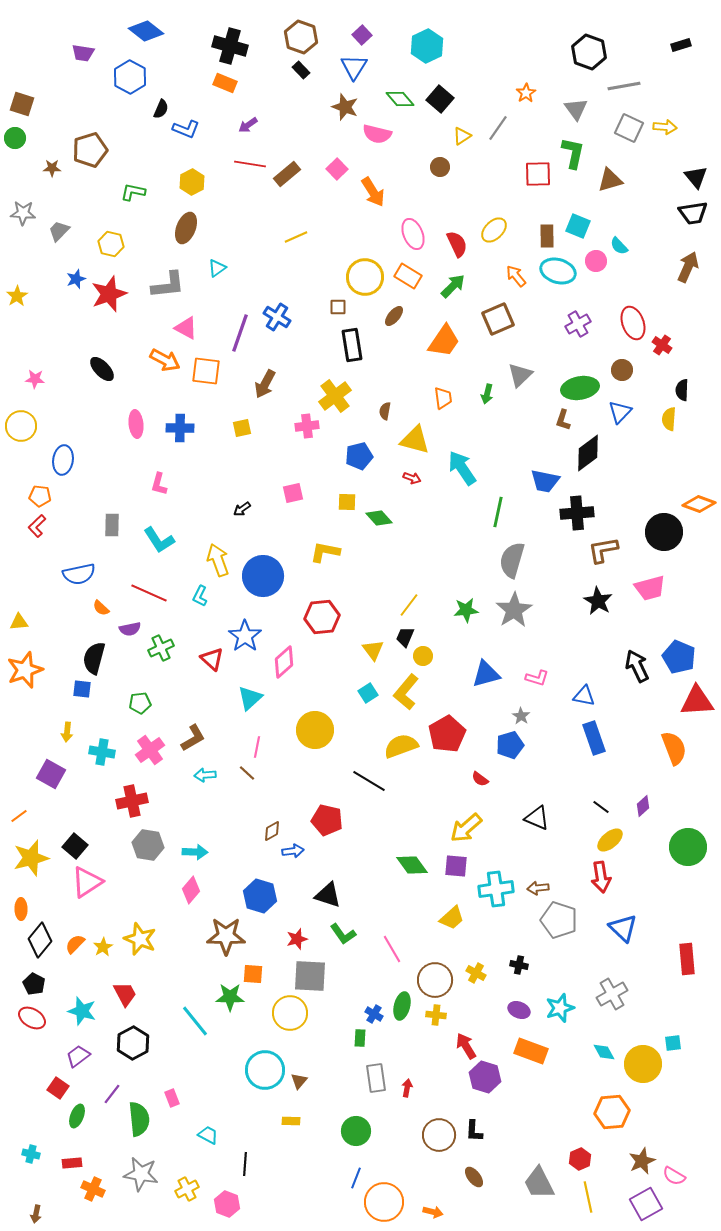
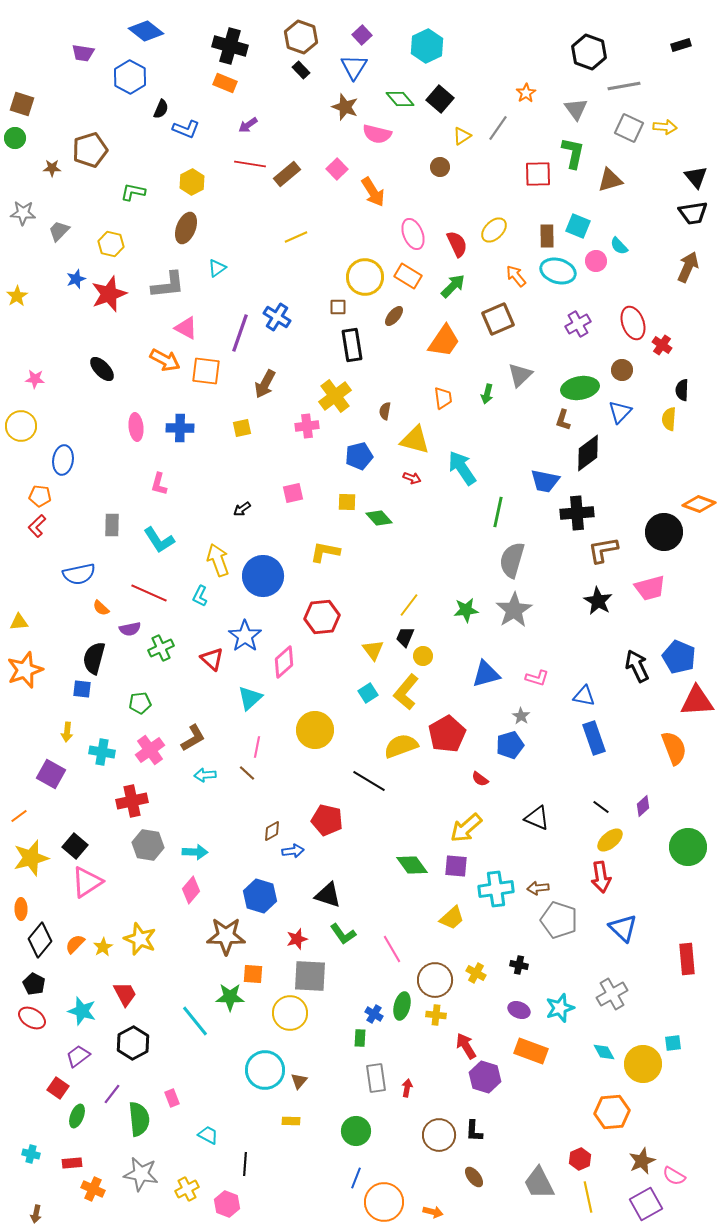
pink ellipse at (136, 424): moved 3 px down
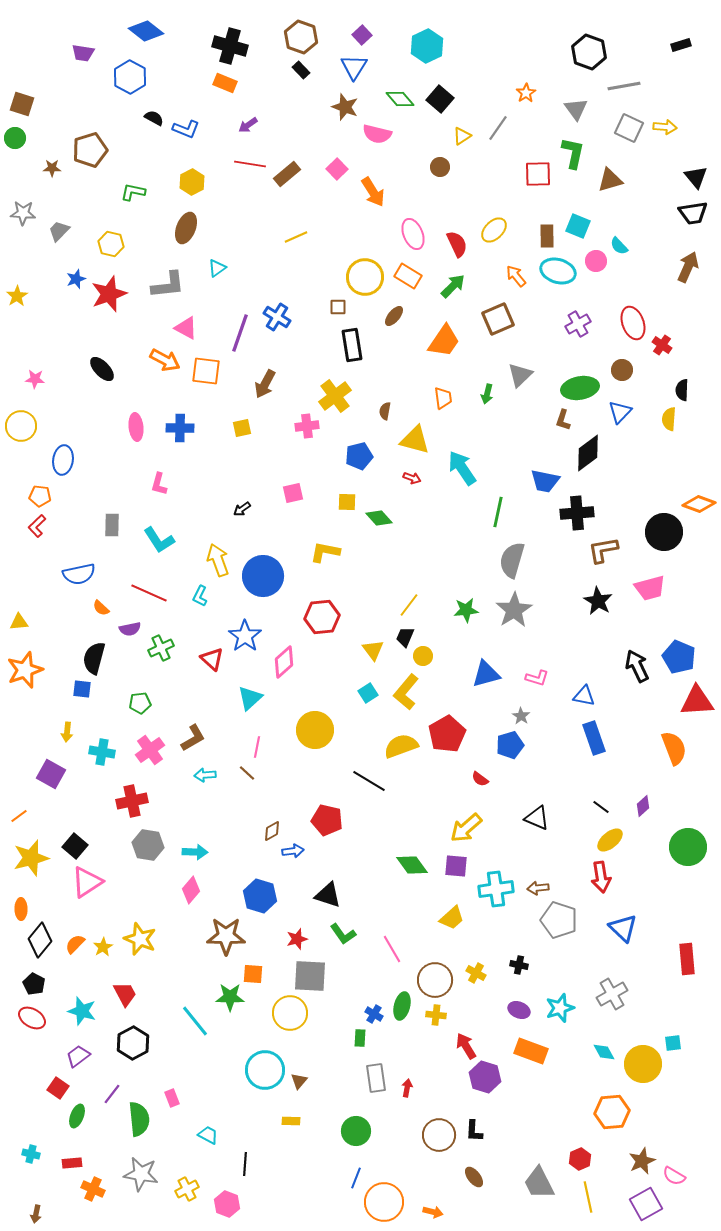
black semicircle at (161, 109): moved 7 px left, 9 px down; rotated 84 degrees counterclockwise
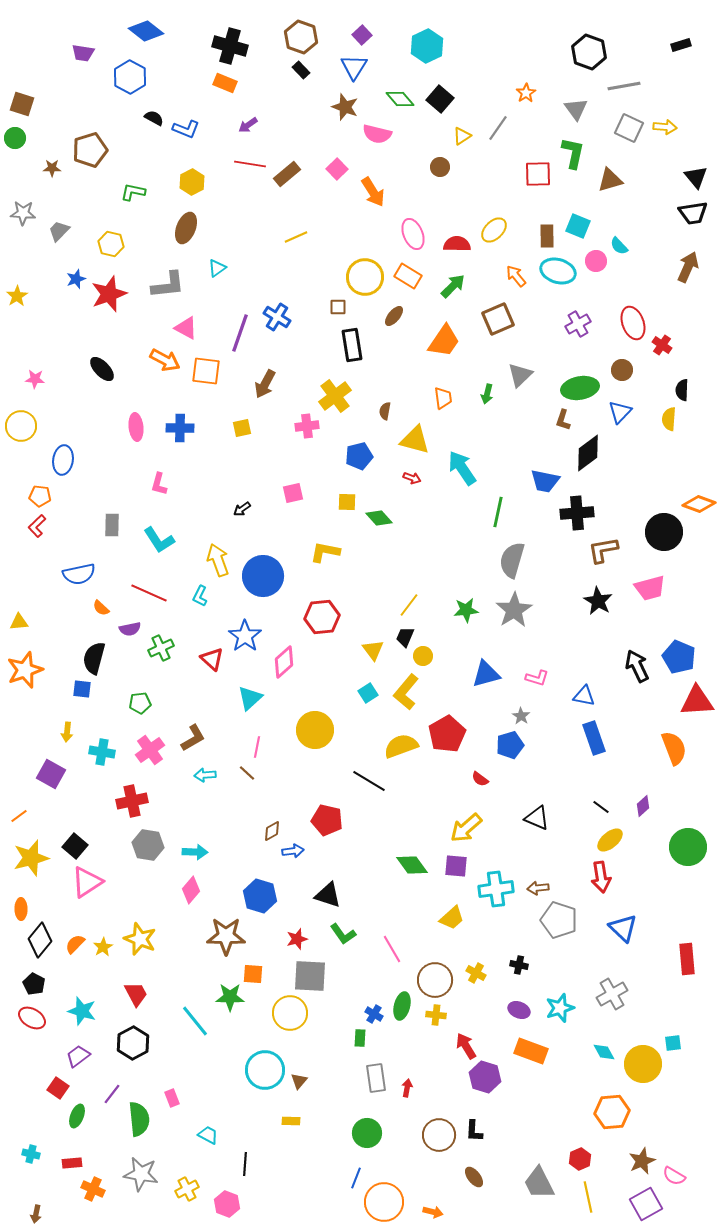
red semicircle at (457, 244): rotated 64 degrees counterclockwise
red trapezoid at (125, 994): moved 11 px right
green circle at (356, 1131): moved 11 px right, 2 px down
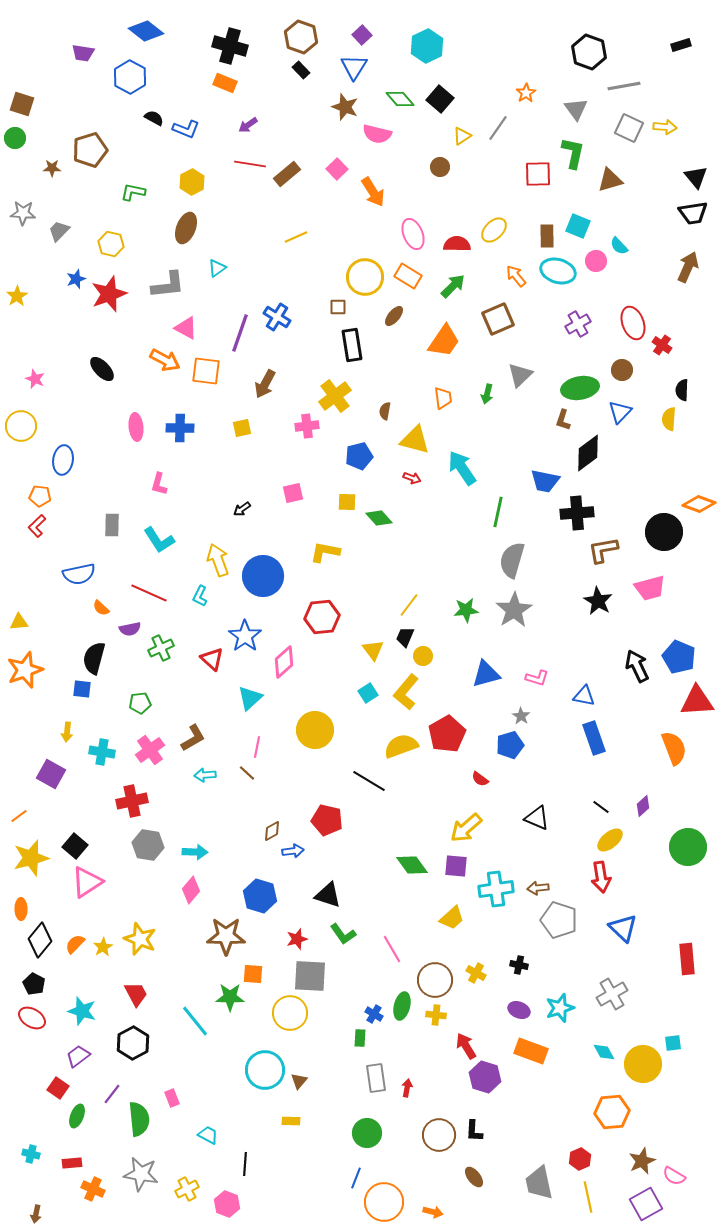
pink star at (35, 379): rotated 18 degrees clockwise
gray trapezoid at (539, 1183): rotated 15 degrees clockwise
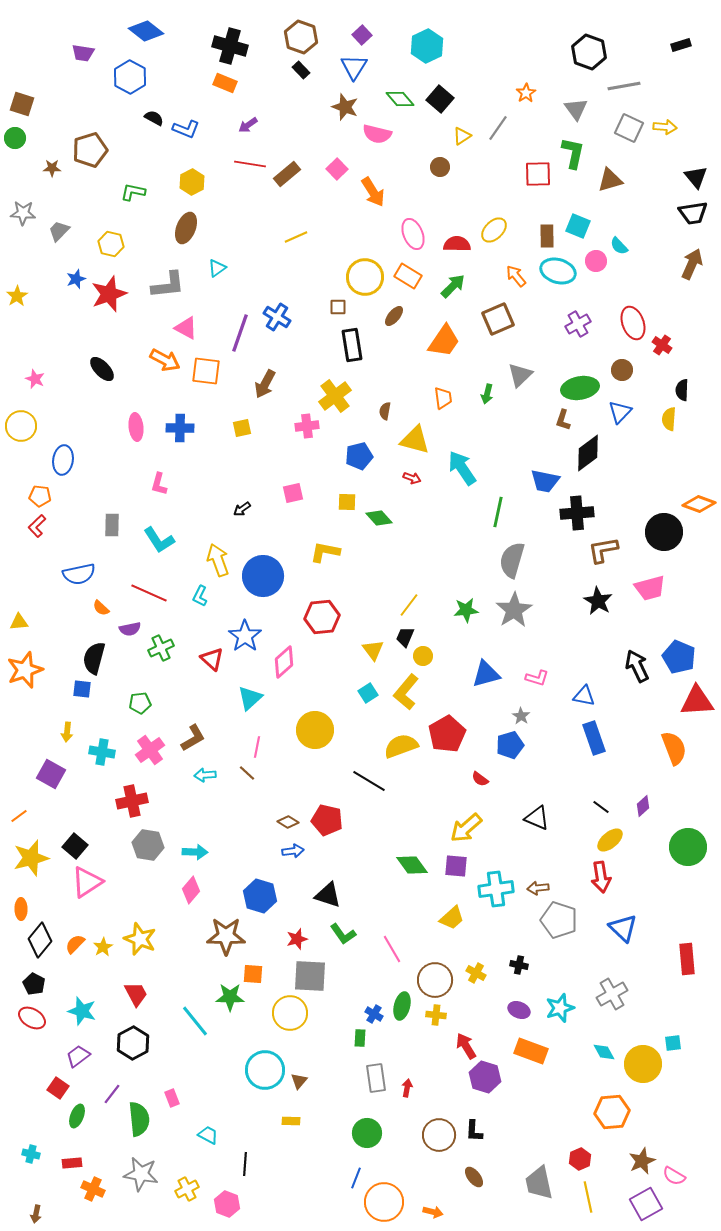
brown arrow at (688, 267): moved 4 px right, 3 px up
brown diamond at (272, 831): moved 16 px right, 9 px up; rotated 60 degrees clockwise
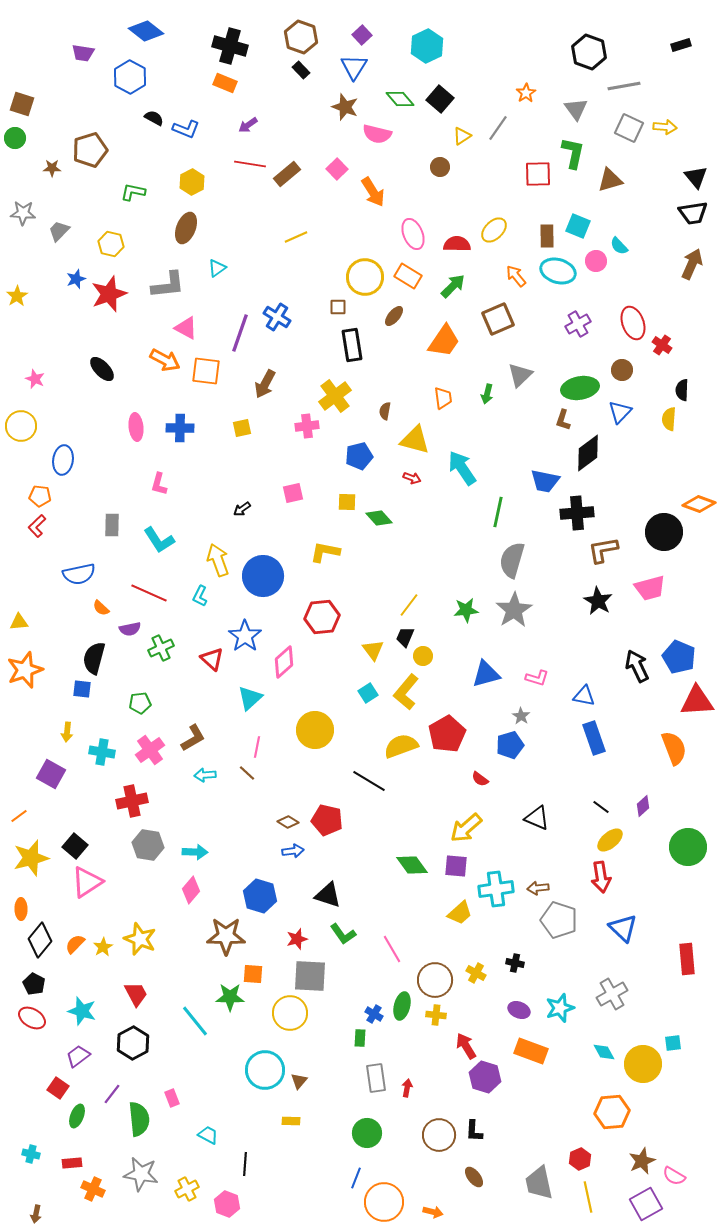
yellow trapezoid at (452, 918): moved 8 px right, 5 px up
black cross at (519, 965): moved 4 px left, 2 px up
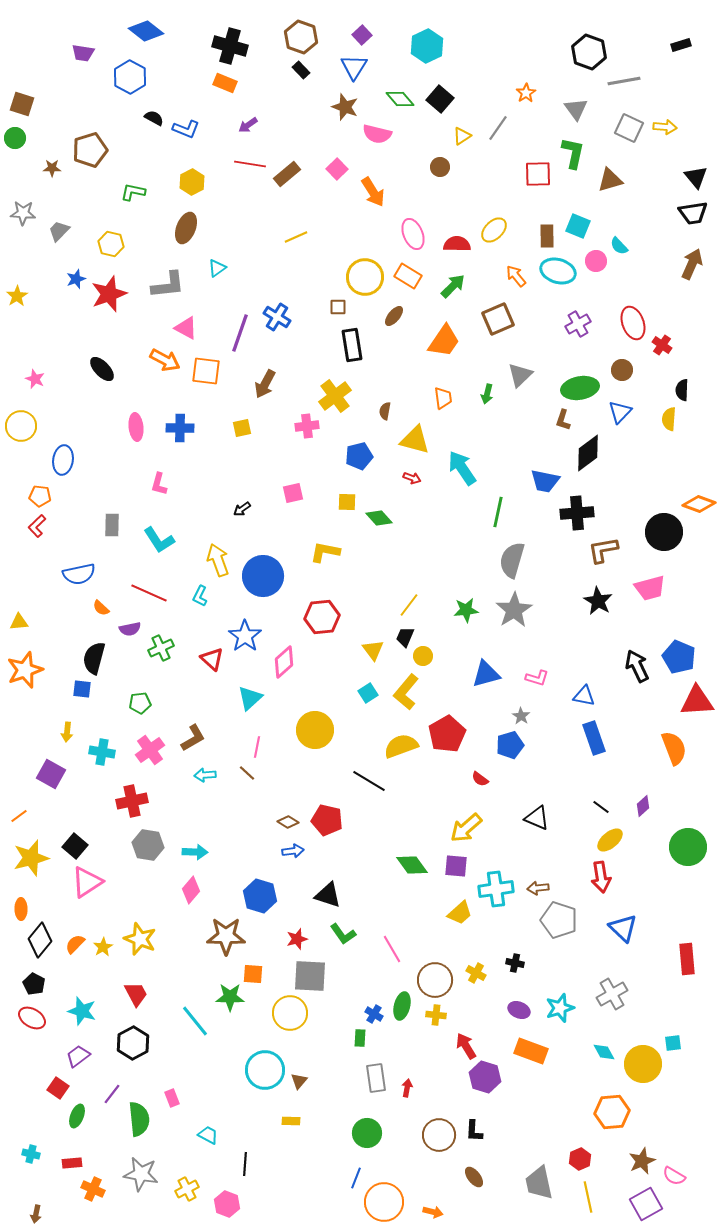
gray line at (624, 86): moved 5 px up
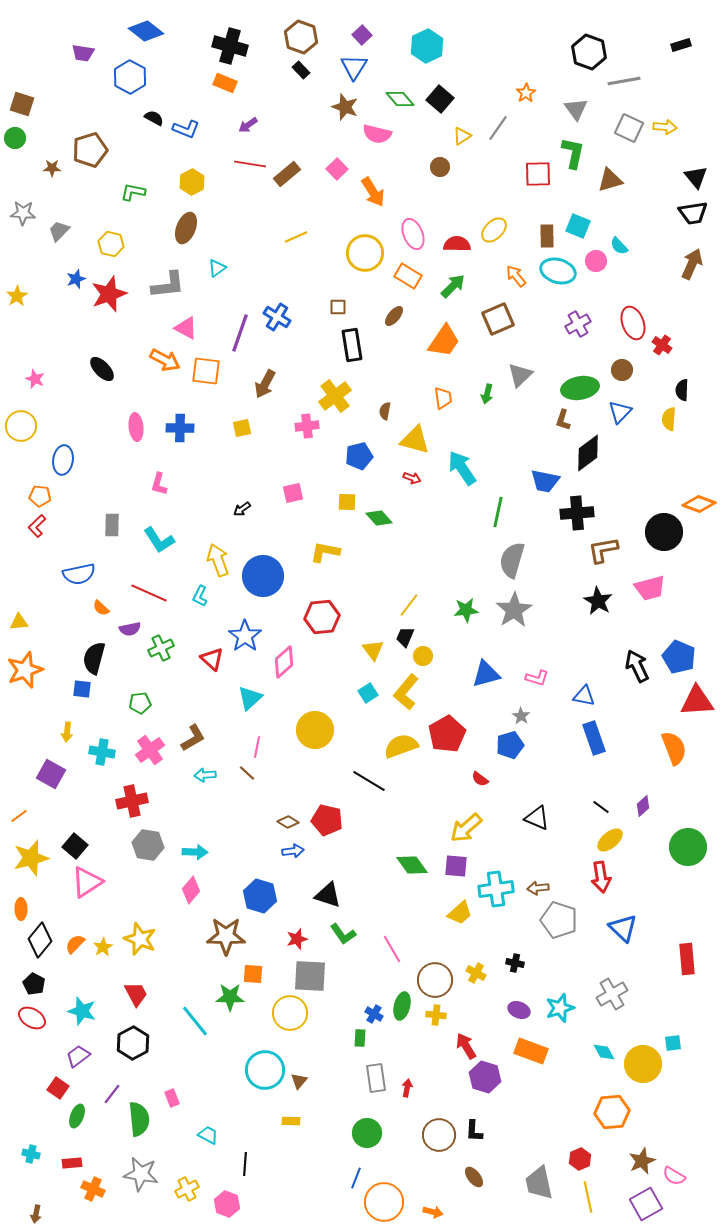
yellow circle at (365, 277): moved 24 px up
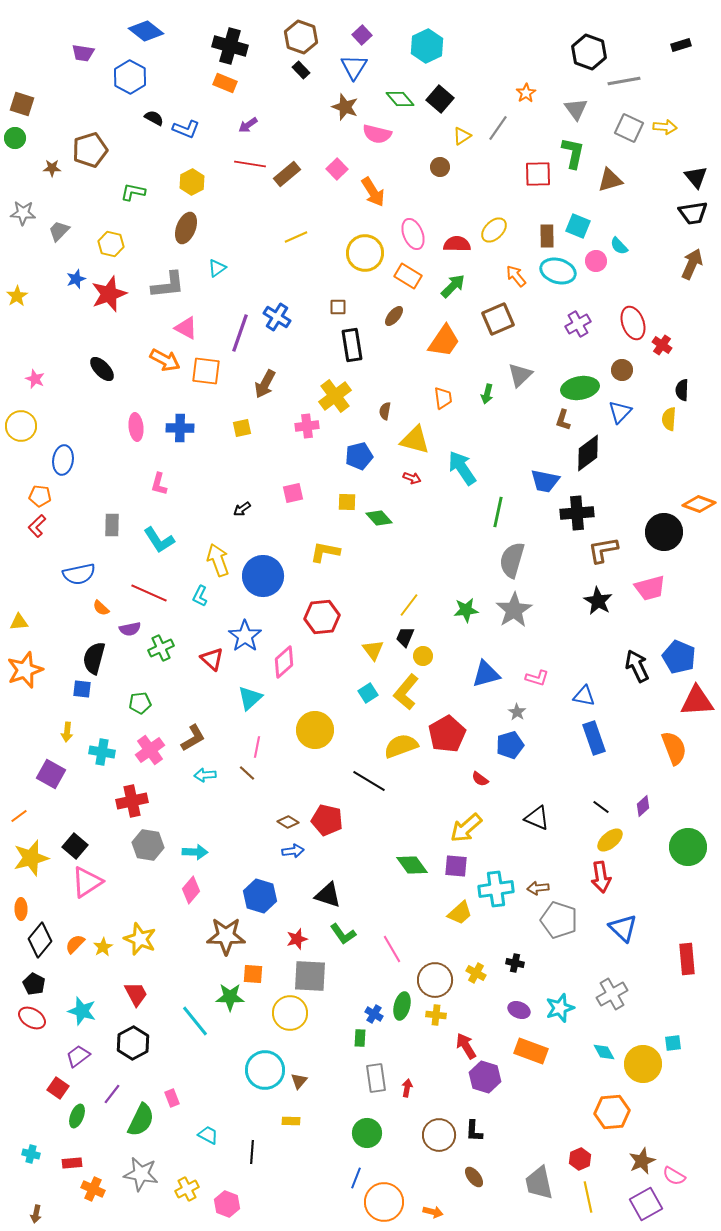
gray star at (521, 716): moved 4 px left, 4 px up
green semicircle at (139, 1119): moved 2 px right, 1 px down; rotated 32 degrees clockwise
black line at (245, 1164): moved 7 px right, 12 px up
